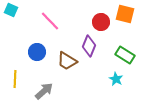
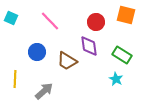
cyan square: moved 8 px down
orange square: moved 1 px right, 1 px down
red circle: moved 5 px left
purple diamond: rotated 30 degrees counterclockwise
green rectangle: moved 3 px left
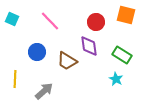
cyan square: moved 1 px right, 1 px down
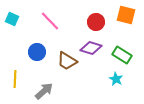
purple diamond: moved 2 px right, 2 px down; rotated 65 degrees counterclockwise
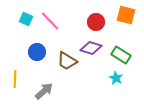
cyan square: moved 14 px right
green rectangle: moved 1 px left
cyan star: moved 1 px up
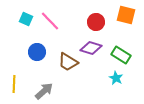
brown trapezoid: moved 1 px right, 1 px down
yellow line: moved 1 px left, 5 px down
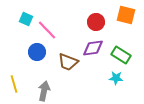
pink line: moved 3 px left, 9 px down
purple diamond: moved 2 px right; rotated 25 degrees counterclockwise
brown trapezoid: rotated 10 degrees counterclockwise
cyan star: rotated 24 degrees counterclockwise
yellow line: rotated 18 degrees counterclockwise
gray arrow: rotated 36 degrees counterclockwise
